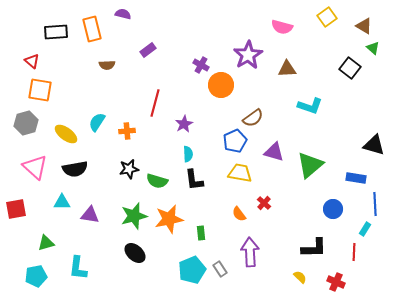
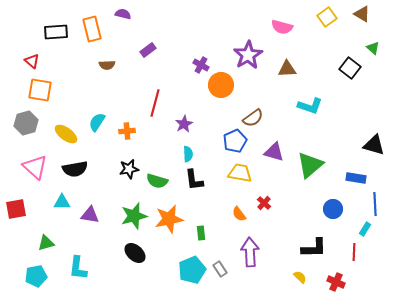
brown triangle at (364, 26): moved 2 px left, 12 px up
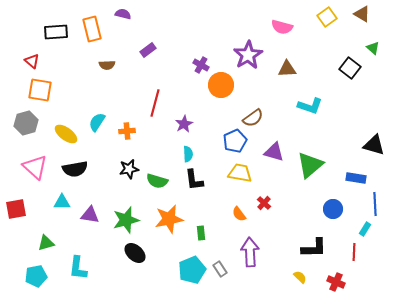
green star at (134, 216): moved 8 px left, 4 px down
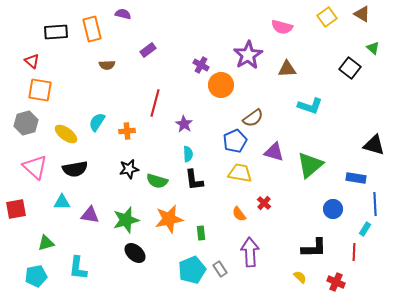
purple star at (184, 124): rotated 12 degrees counterclockwise
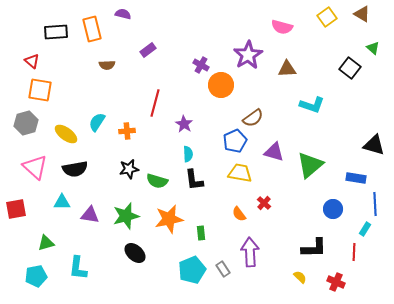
cyan L-shape at (310, 106): moved 2 px right, 1 px up
green star at (126, 220): moved 4 px up
gray rectangle at (220, 269): moved 3 px right
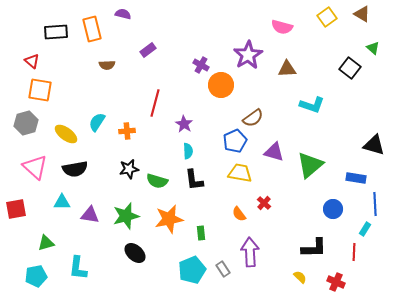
cyan semicircle at (188, 154): moved 3 px up
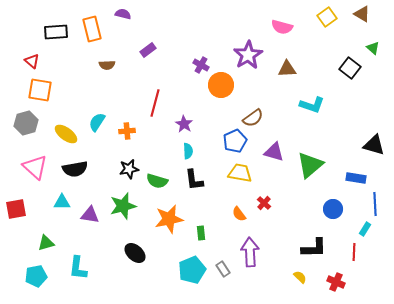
green star at (126, 216): moved 3 px left, 10 px up
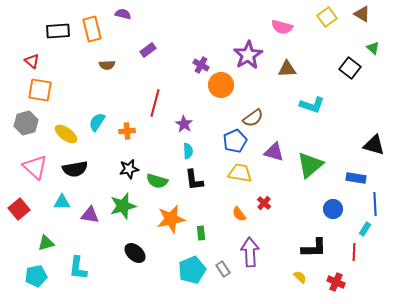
black rectangle at (56, 32): moved 2 px right, 1 px up
red square at (16, 209): moved 3 px right; rotated 30 degrees counterclockwise
orange star at (169, 219): moved 2 px right
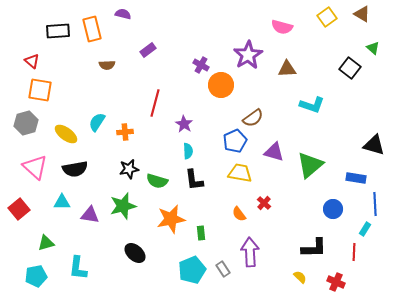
orange cross at (127, 131): moved 2 px left, 1 px down
